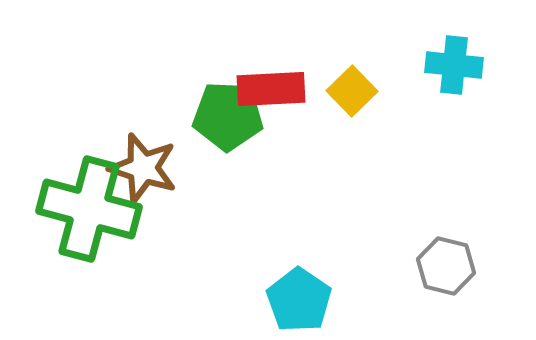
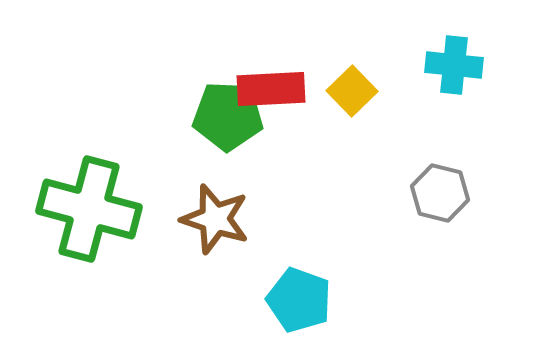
brown star: moved 72 px right, 51 px down
gray hexagon: moved 6 px left, 73 px up
cyan pentagon: rotated 14 degrees counterclockwise
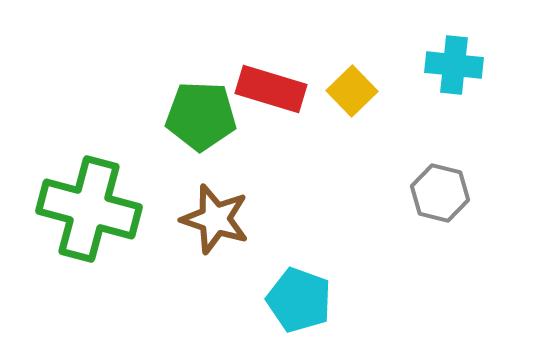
red rectangle: rotated 20 degrees clockwise
green pentagon: moved 27 px left
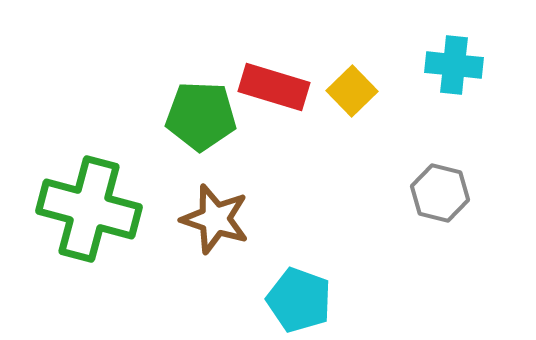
red rectangle: moved 3 px right, 2 px up
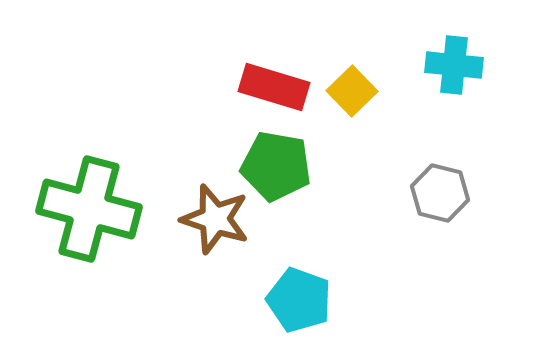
green pentagon: moved 75 px right, 50 px down; rotated 8 degrees clockwise
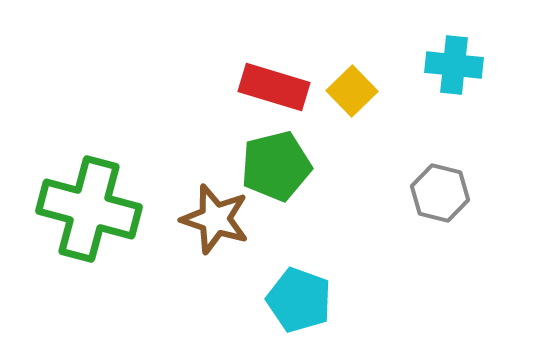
green pentagon: rotated 24 degrees counterclockwise
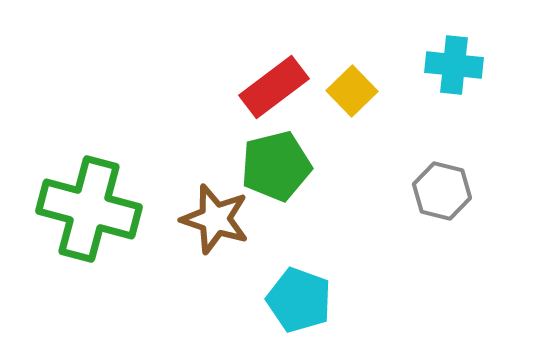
red rectangle: rotated 54 degrees counterclockwise
gray hexagon: moved 2 px right, 2 px up
